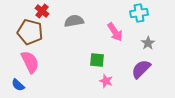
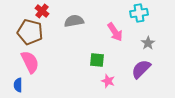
pink star: moved 2 px right
blue semicircle: rotated 48 degrees clockwise
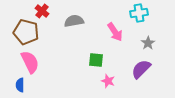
brown pentagon: moved 4 px left
green square: moved 1 px left
blue semicircle: moved 2 px right
